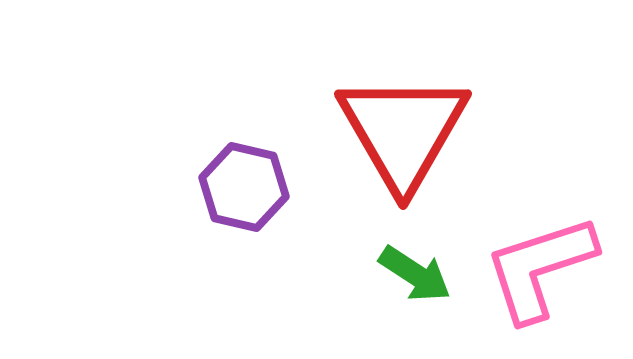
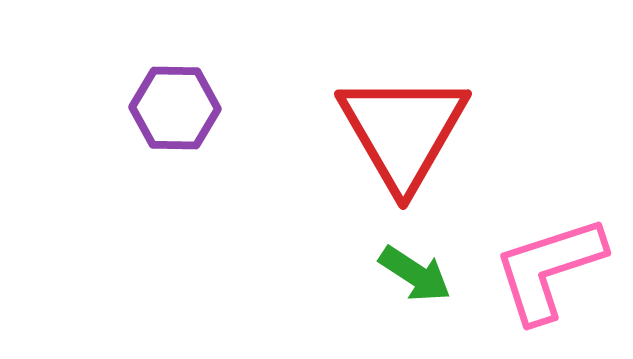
purple hexagon: moved 69 px left, 79 px up; rotated 12 degrees counterclockwise
pink L-shape: moved 9 px right, 1 px down
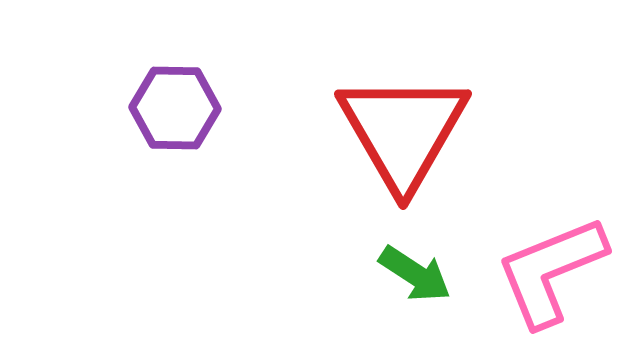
pink L-shape: moved 2 px right, 2 px down; rotated 4 degrees counterclockwise
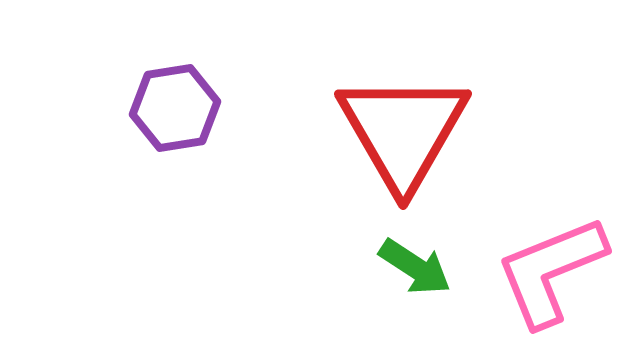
purple hexagon: rotated 10 degrees counterclockwise
green arrow: moved 7 px up
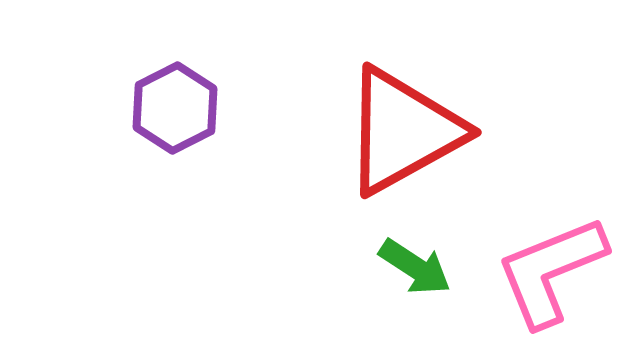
purple hexagon: rotated 18 degrees counterclockwise
red triangle: rotated 31 degrees clockwise
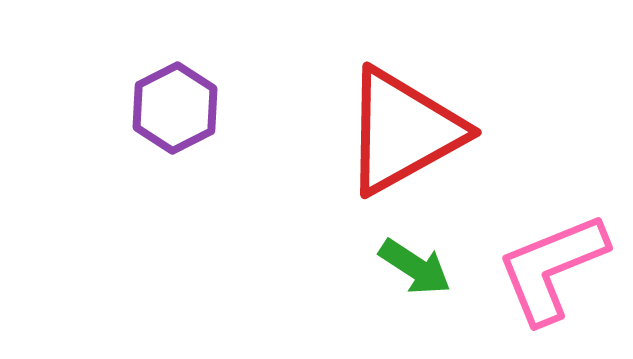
pink L-shape: moved 1 px right, 3 px up
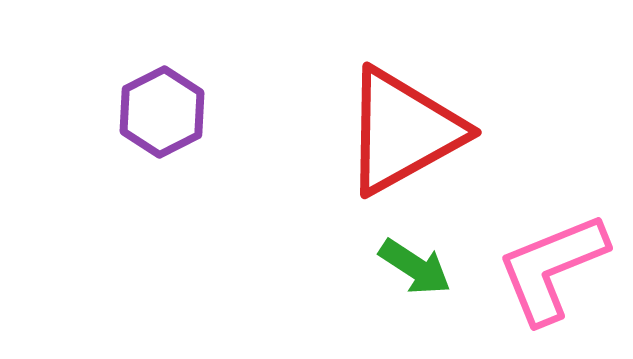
purple hexagon: moved 13 px left, 4 px down
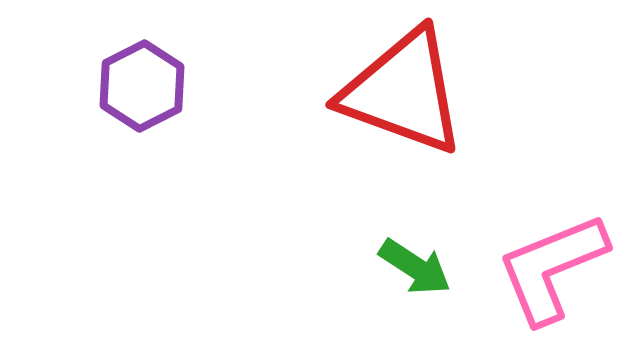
purple hexagon: moved 20 px left, 26 px up
red triangle: moved 39 px up; rotated 49 degrees clockwise
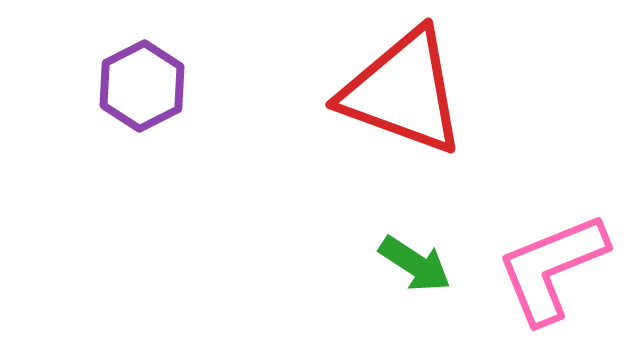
green arrow: moved 3 px up
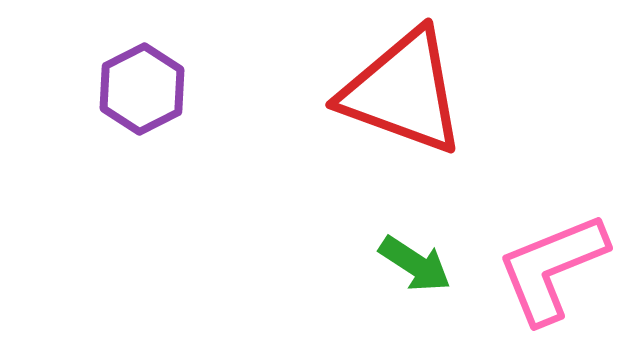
purple hexagon: moved 3 px down
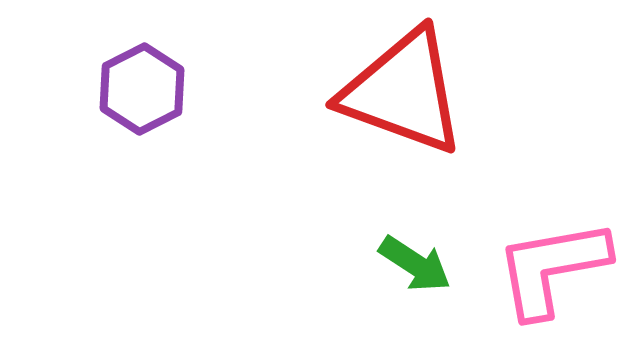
pink L-shape: rotated 12 degrees clockwise
